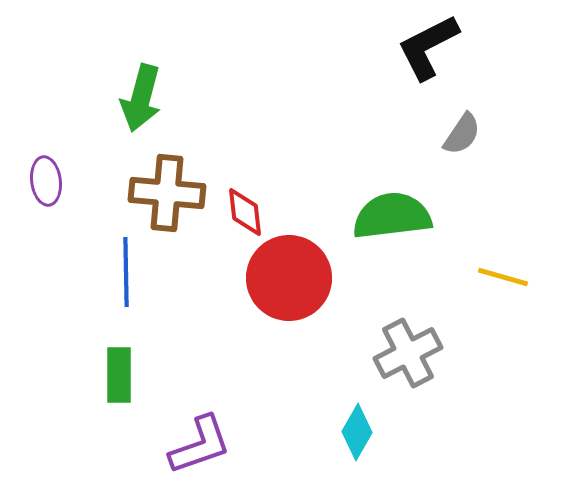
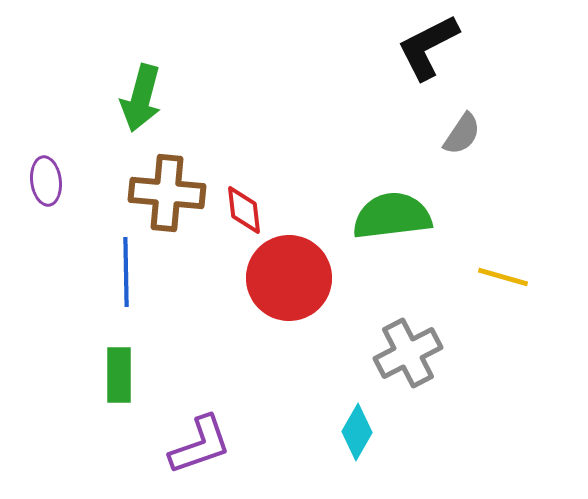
red diamond: moved 1 px left, 2 px up
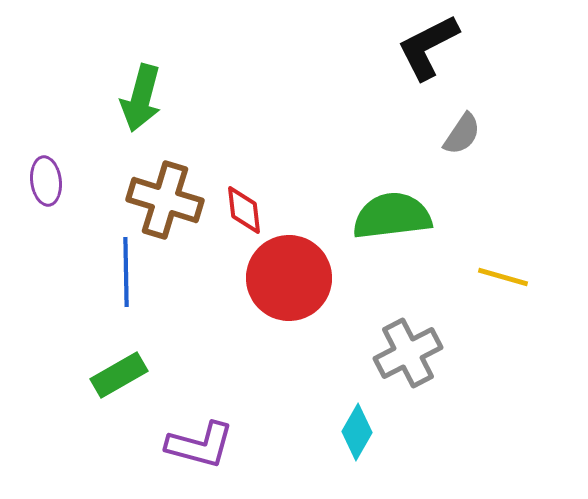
brown cross: moved 2 px left, 7 px down; rotated 12 degrees clockwise
green rectangle: rotated 60 degrees clockwise
purple L-shape: rotated 34 degrees clockwise
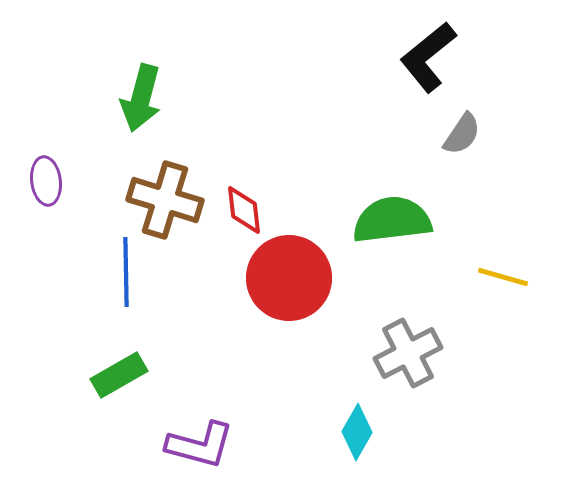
black L-shape: moved 10 px down; rotated 12 degrees counterclockwise
green semicircle: moved 4 px down
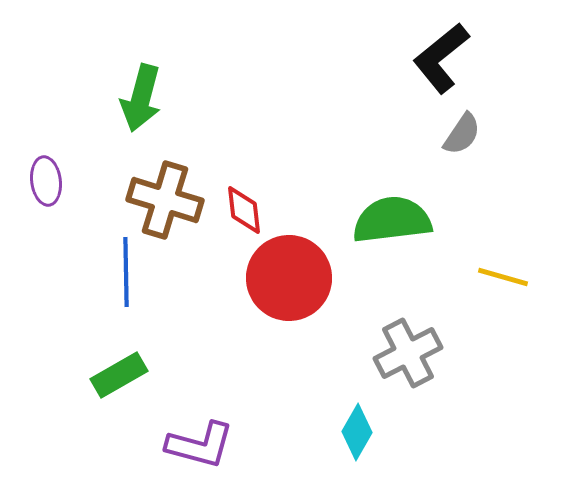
black L-shape: moved 13 px right, 1 px down
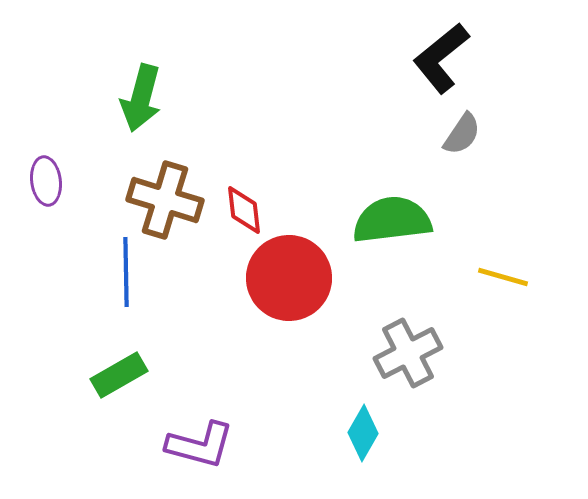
cyan diamond: moved 6 px right, 1 px down
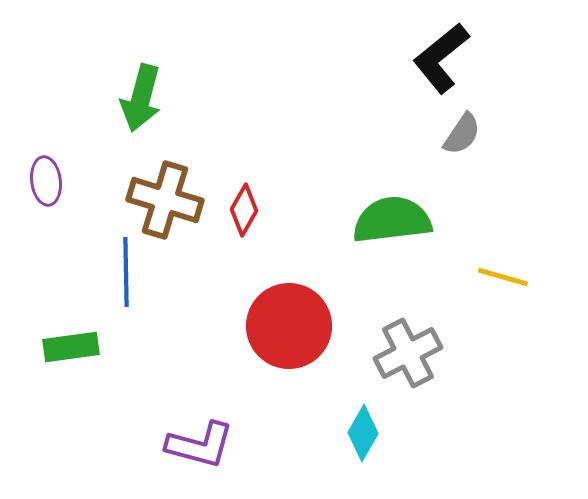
red diamond: rotated 36 degrees clockwise
red circle: moved 48 px down
green rectangle: moved 48 px left, 28 px up; rotated 22 degrees clockwise
